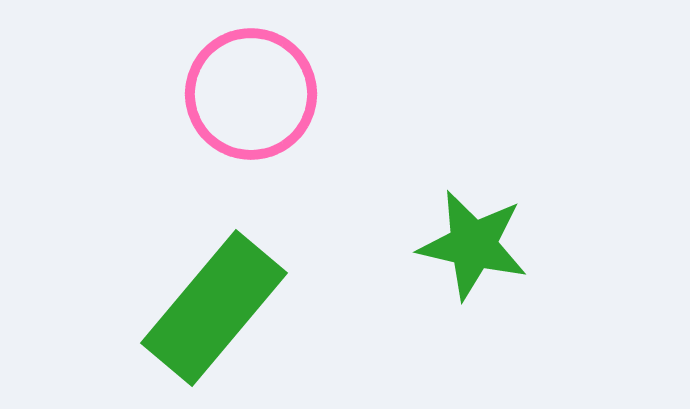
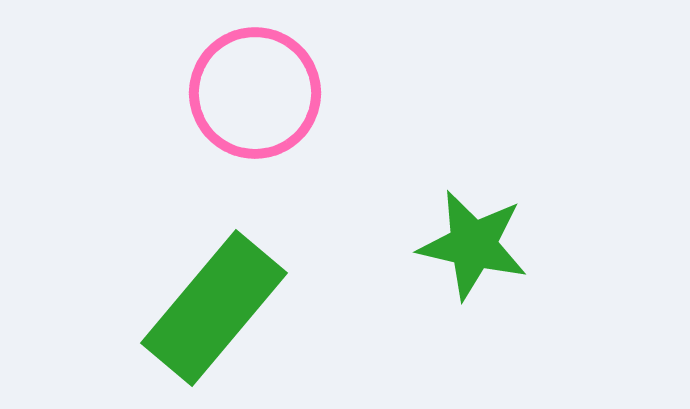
pink circle: moved 4 px right, 1 px up
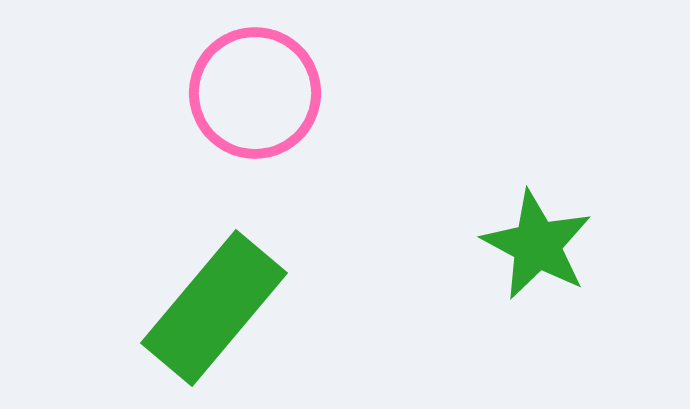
green star: moved 64 px right; rotated 15 degrees clockwise
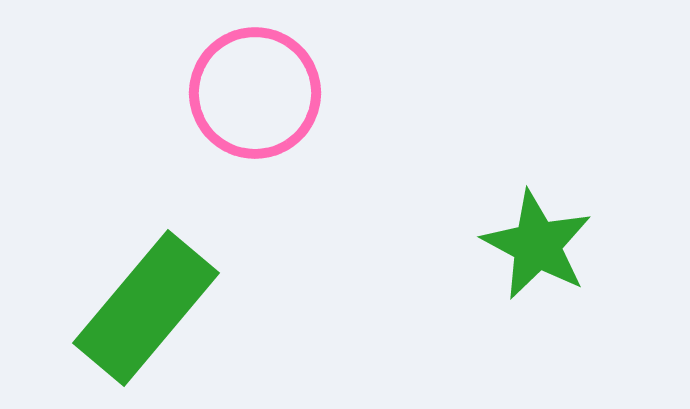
green rectangle: moved 68 px left
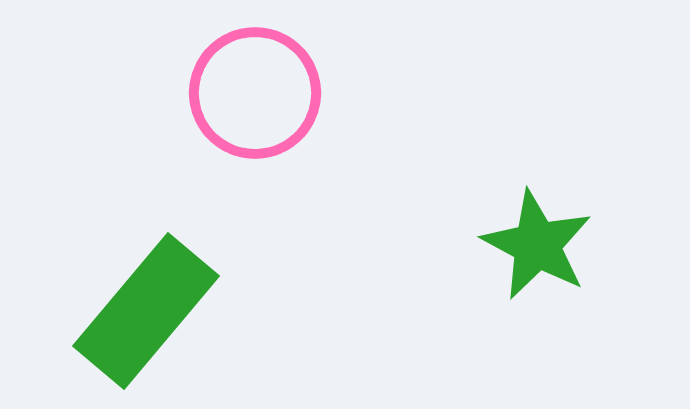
green rectangle: moved 3 px down
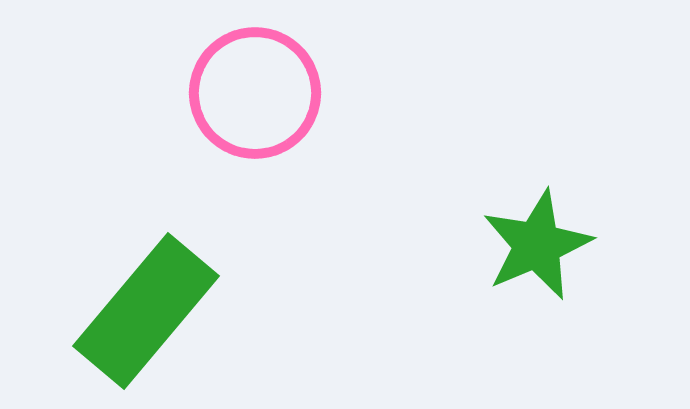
green star: rotated 21 degrees clockwise
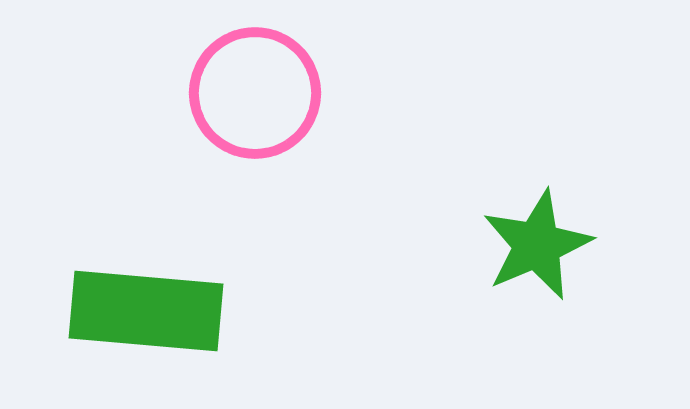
green rectangle: rotated 55 degrees clockwise
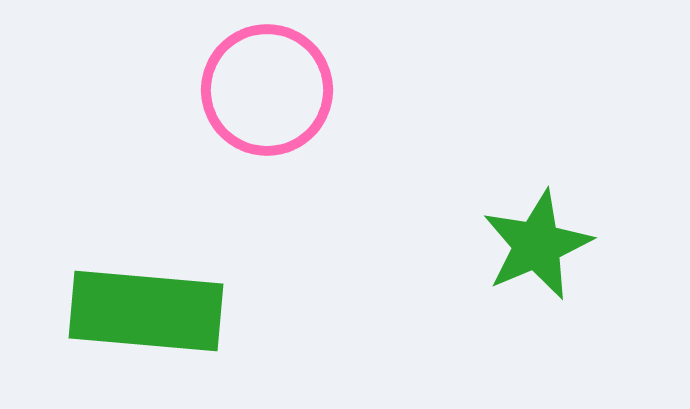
pink circle: moved 12 px right, 3 px up
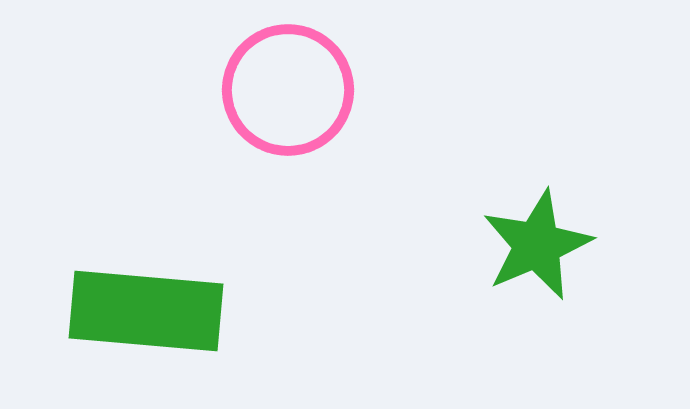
pink circle: moved 21 px right
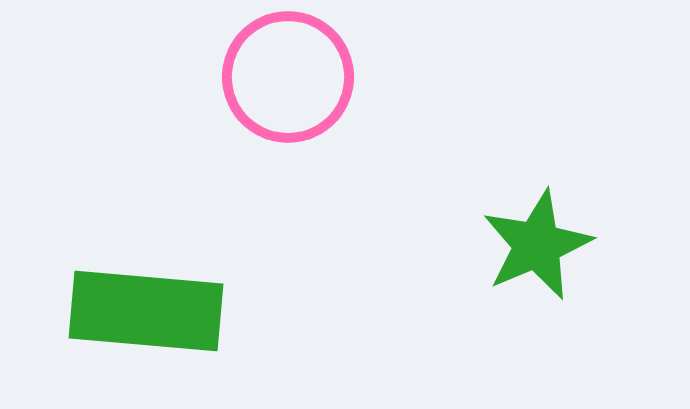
pink circle: moved 13 px up
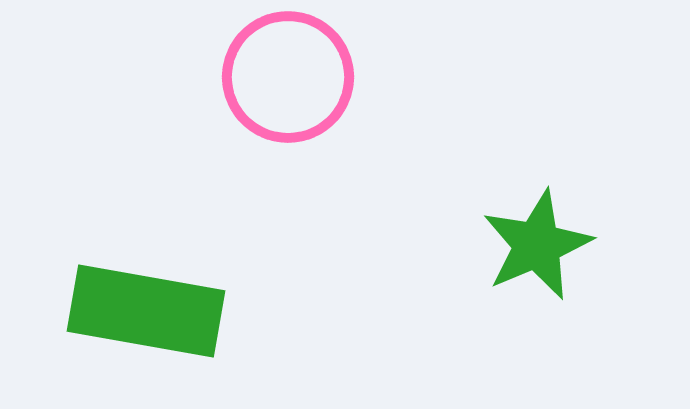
green rectangle: rotated 5 degrees clockwise
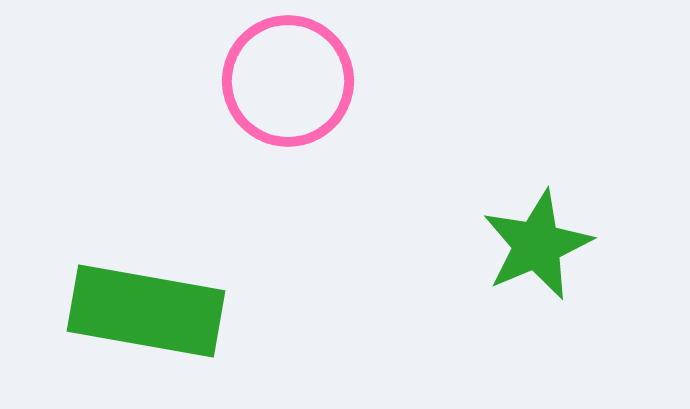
pink circle: moved 4 px down
